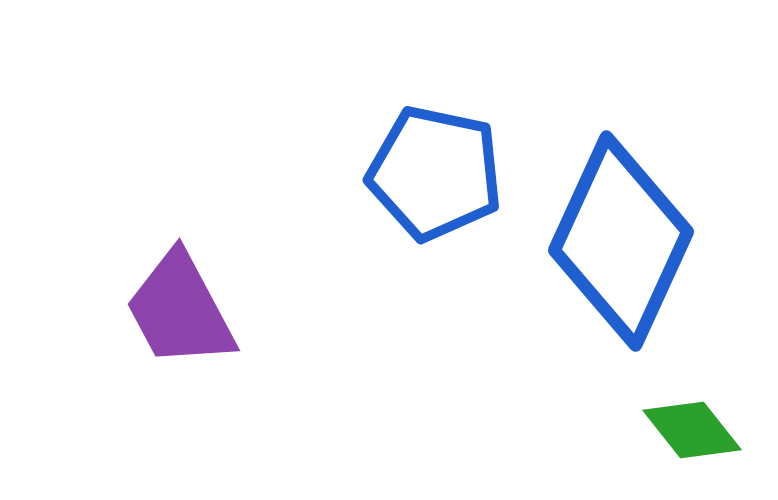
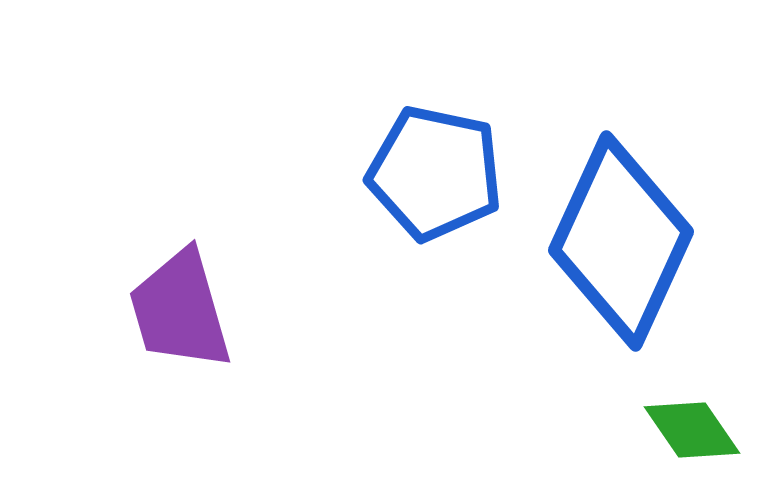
purple trapezoid: rotated 12 degrees clockwise
green diamond: rotated 4 degrees clockwise
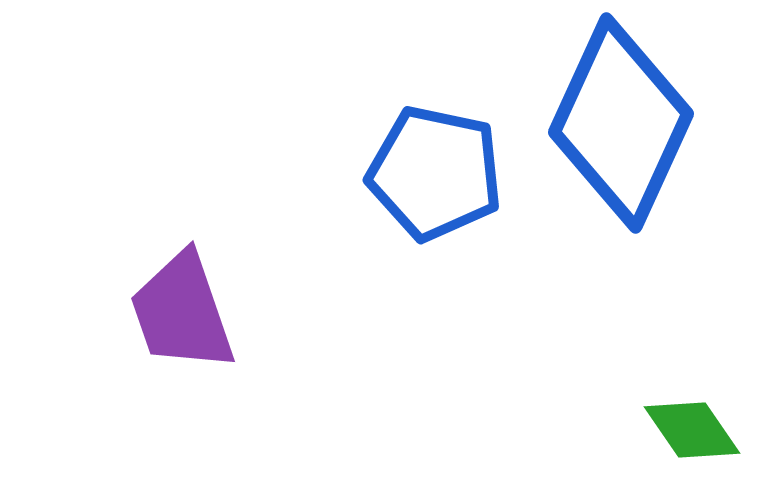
blue diamond: moved 118 px up
purple trapezoid: moved 2 px right, 2 px down; rotated 3 degrees counterclockwise
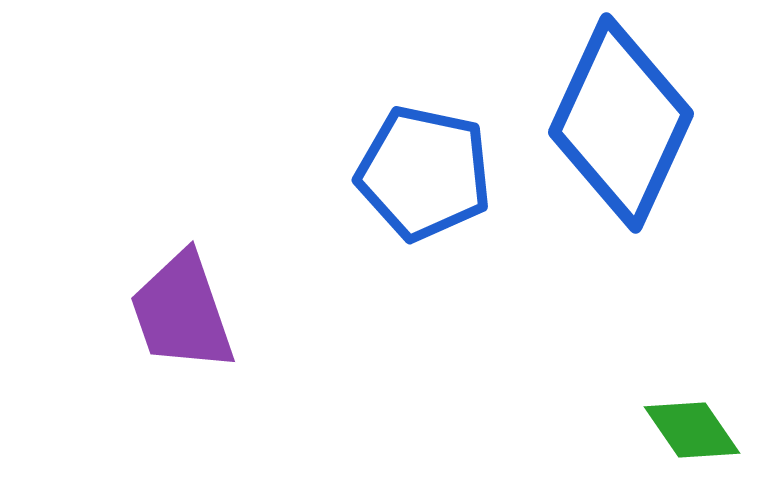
blue pentagon: moved 11 px left
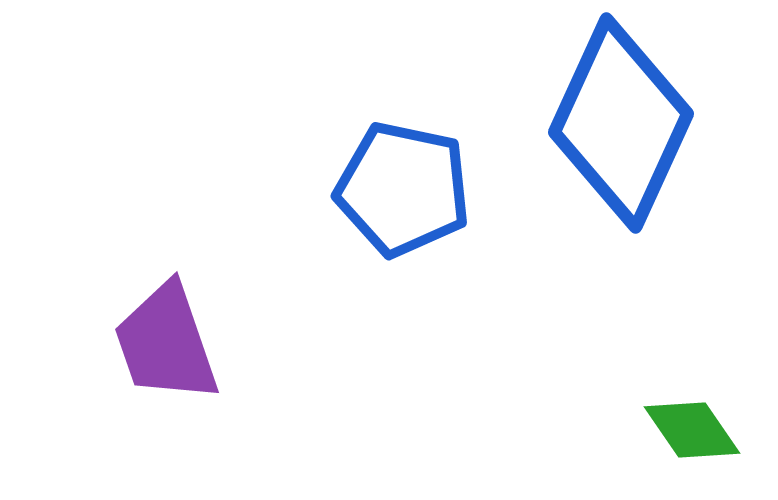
blue pentagon: moved 21 px left, 16 px down
purple trapezoid: moved 16 px left, 31 px down
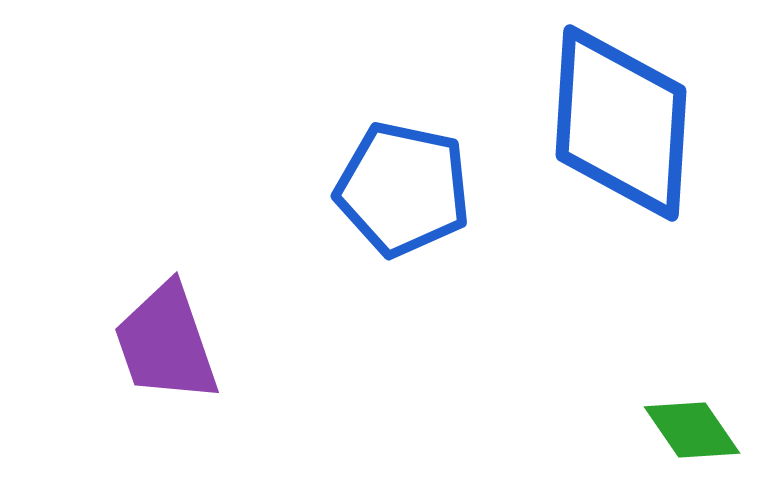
blue diamond: rotated 21 degrees counterclockwise
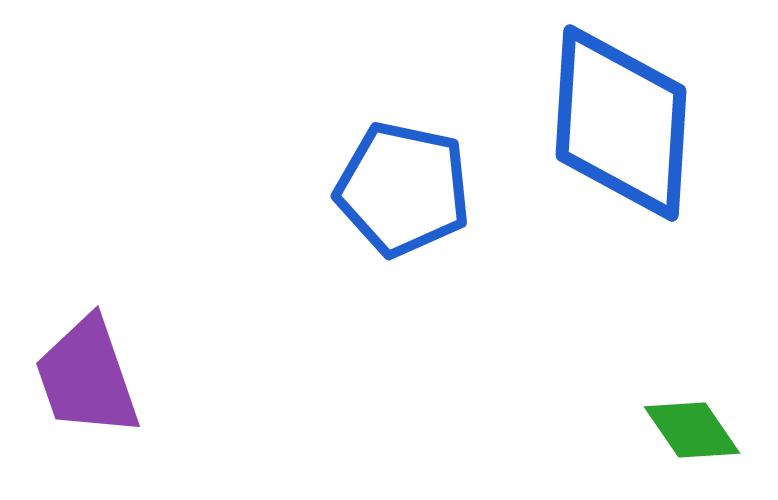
purple trapezoid: moved 79 px left, 34 px down
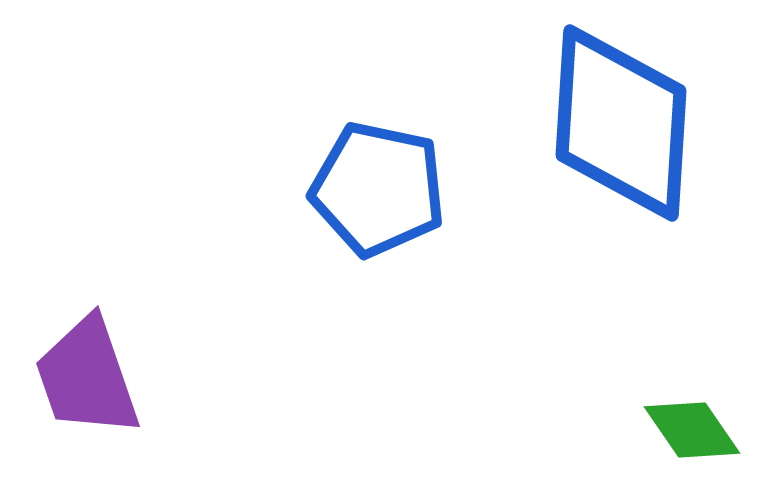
blue pentagon: moved 25 px left
